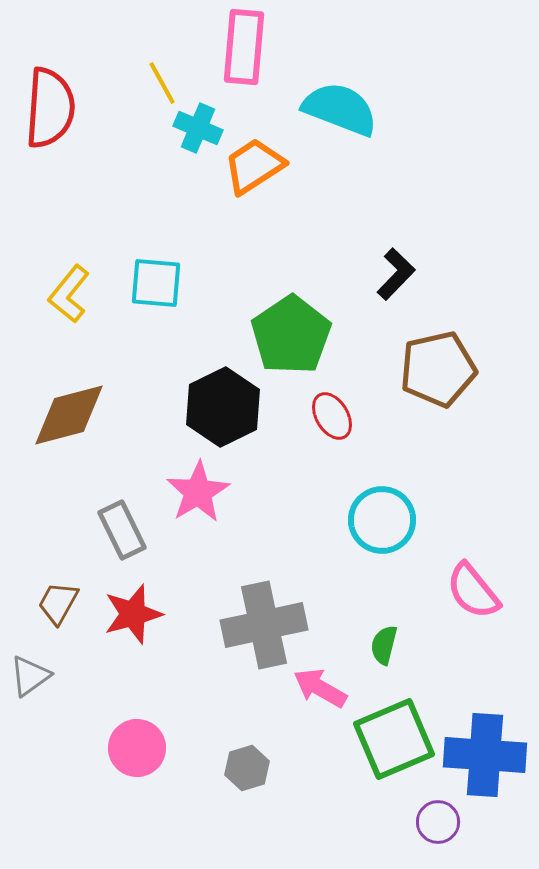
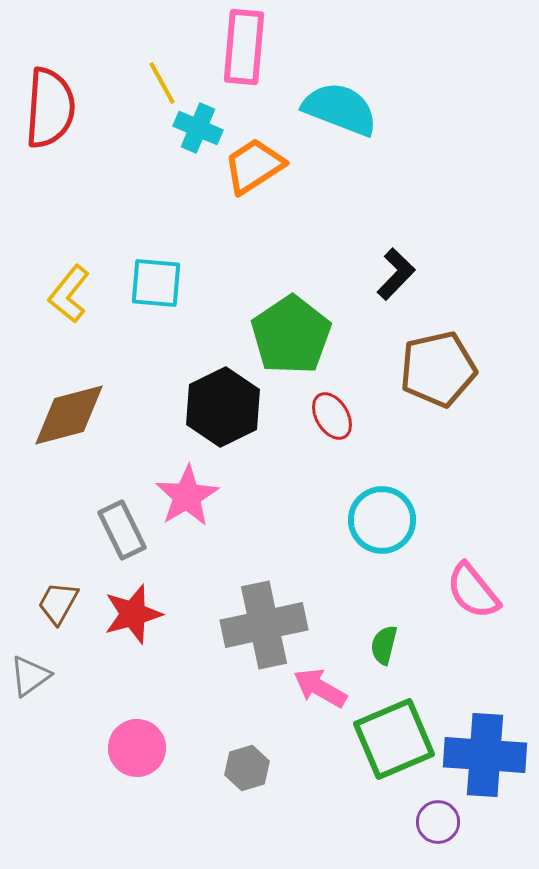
pink star: moved 11 px left, 4 px down
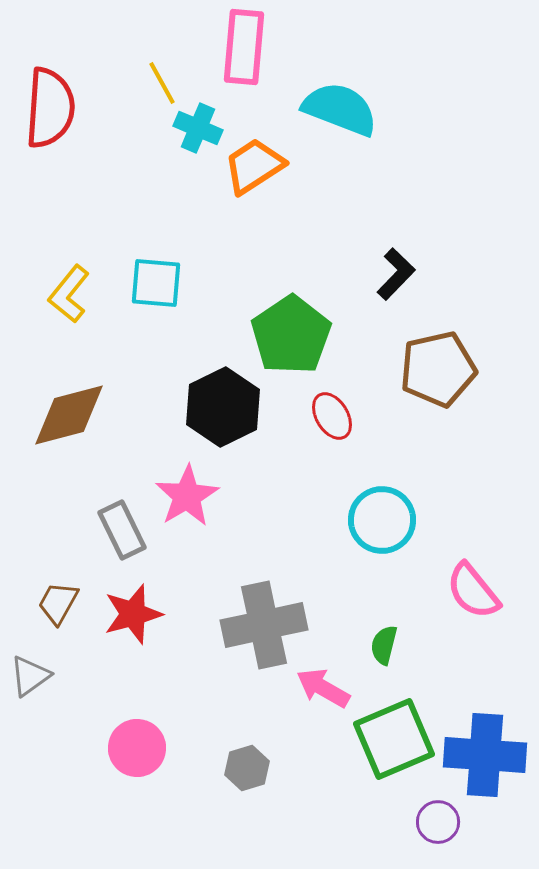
pink arrow: moved 3 px right
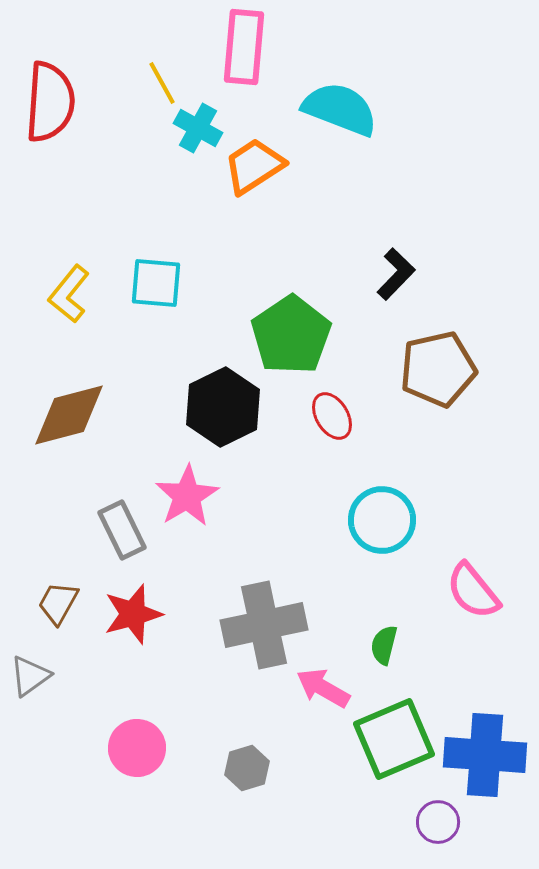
red semicircle: moved 6 px up
cyan cross: rotated 6 degrees clockwise
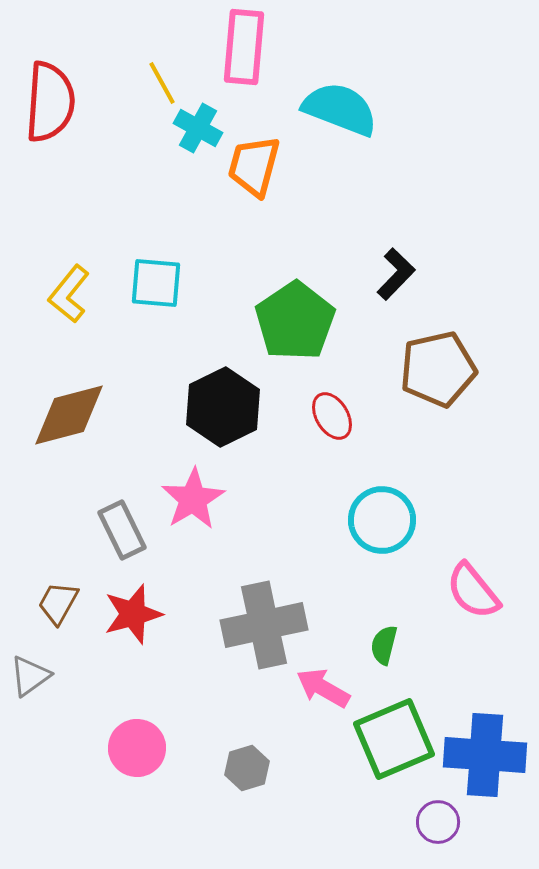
orange trapezoid: rotated 42 degrees counterclockwise
green pentagon: moved 4 px right, 14 px up
pink star: moved 6 px right, 3 px down
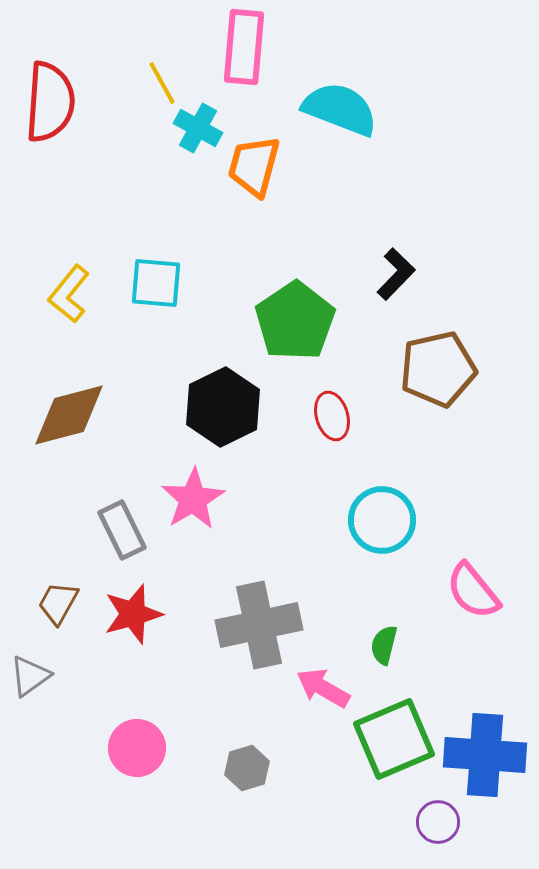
red ellipse: rotated 15 degrees clockwise
gray cross: moved 5 px left
